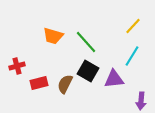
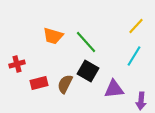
yellow line: moved 3 px right
cyan line: moved 2 px right
red cross: moved 2 px up
purple triangle: moved 10 px down
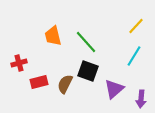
orange trapezoid: rotated 60 degrees clockwise
red cross: moved 2 px right, 1 px up
black square: rotated 10 degrees counterclockwise
red rectangle: moved 1 px up
purple triangle: rotated 35 degrees counterclockwise
purple arrow: moved 2 px up
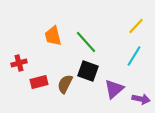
purple arrow: rotated 84 degrees counterclockwise
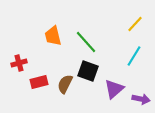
yellow line: moved 1 px left, 2 px up
